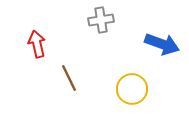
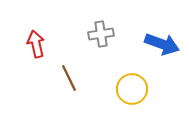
gray cross: moved 14 px down
red arrow: moved 1 px left
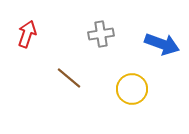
red arrow: moved 9 px left, 10 px up; rotated 32 degrees clockwise
brown line: rotated 24 degrees counterclockwise
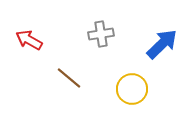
red arrow: moved 2 px right, 6 px down; rotated 80 degrees counterclockwise
blue arrow: rotated 64 degrees counterclockwise
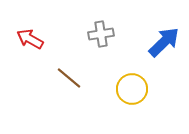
red arrow: moved 1 px right, 1 px up
blue arrow: moved 2 px right, 2 px up
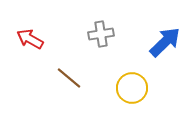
blue arrow: moved 1 px right
yellow circle: moved 1 px up
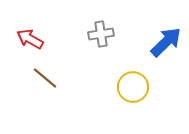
blue arrow: moved 1 px right
brown line: moved 24 px left
yellow circle: moved 1 px right, 1 px up
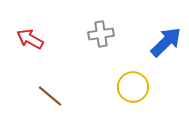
brown line: moved 5 px right, 18 px down
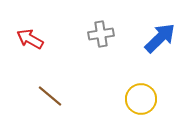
blue arrow: moved 6 px left, 4 px up
yellow circle: moved 8 px right, 12 px down
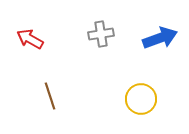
blue arrow: rotated 24 degrees clockwise
brown line: rotated 32 degrees clockwise
